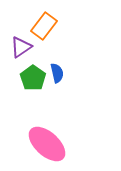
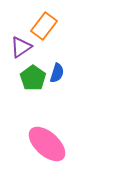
blue semicircle: rotated 30 degrees clockwise
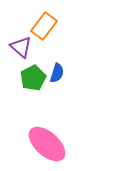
purple triangle: rotated 45 degrees counterclockwise
green pentagon: rotated 10 degrees clockwise
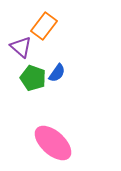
blue semicircle: rotated 18 degrees clockwise
green pentagon: rotated 25 degrees counterclockwise
pink ellipse: moved 6 px right, 1 px up
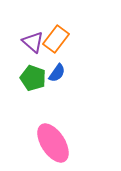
orange rectangle: moved 12 px right, 13 px down
purple triangle: moved 12 px right, 5 px up
pink ellipse: rotated 15 degrees clockwise
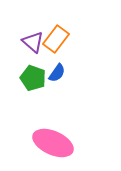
pink ellipse: rotated 33 degrees counterclockwise
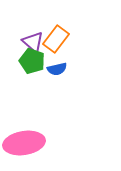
blue semicircle: moved 4 px up; rotated 42 degrees clockwise
green pentagon: moved 1 px left, 17 px up
pink ellipse: moved 29 px left; rotated 33 degrees counterclockwise
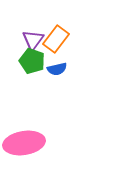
purple triangle: moved 2 px up; rotated 25 degrees clockwise
